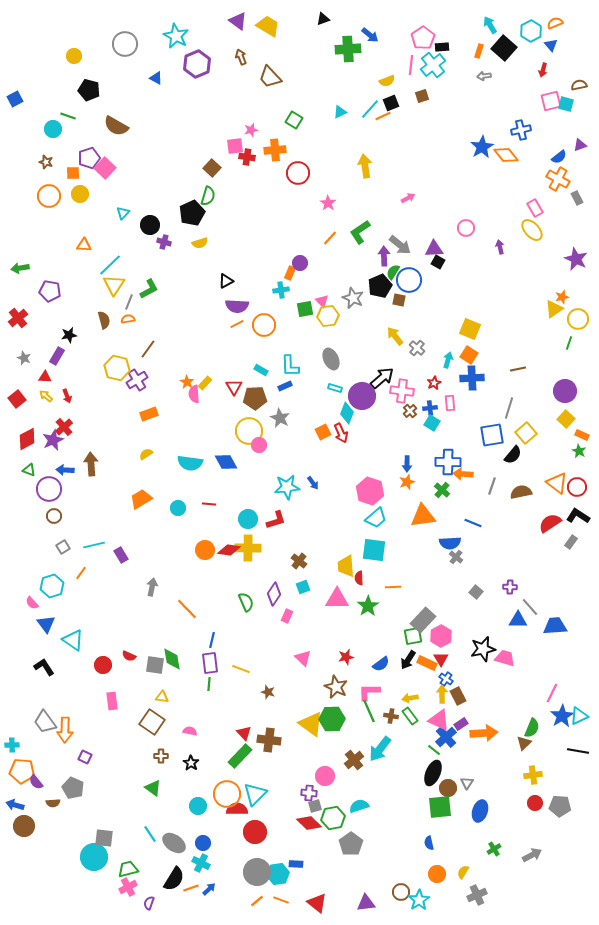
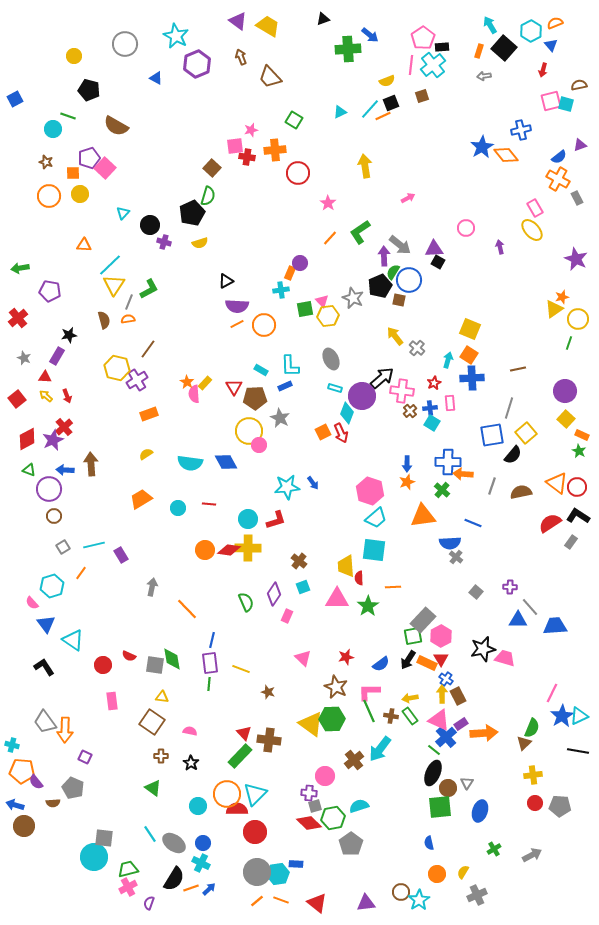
cyan cross at (12, 745): rotated 16 degrees clockwise
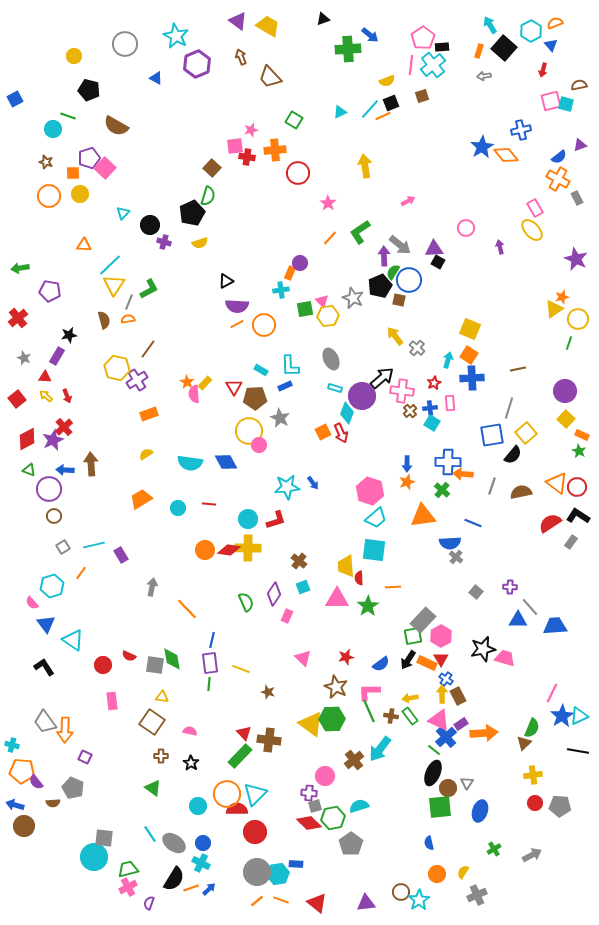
pink arrow at (408, 198): moved 3 px down
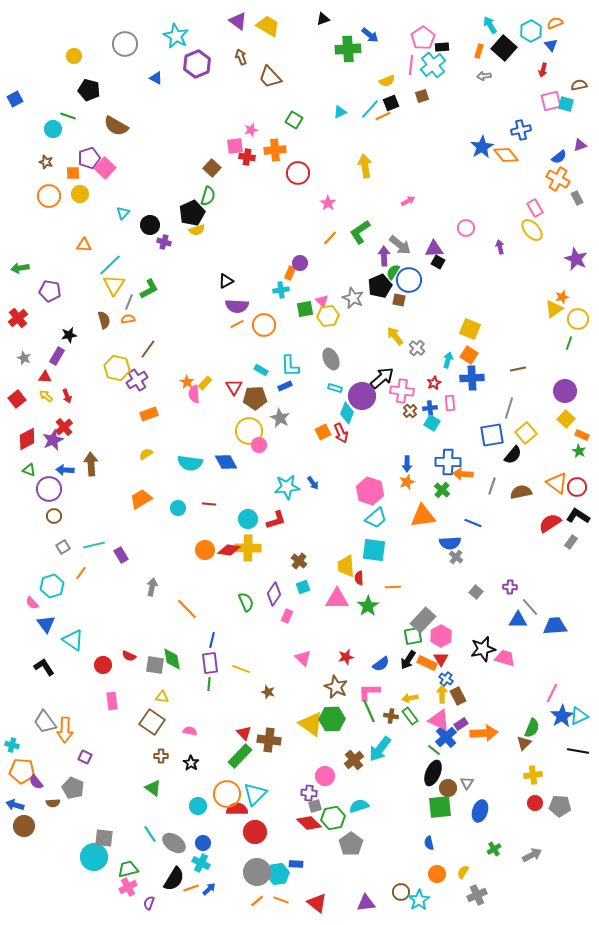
yellow semicircle at (200, 243): moved 3 px left, 13 px up
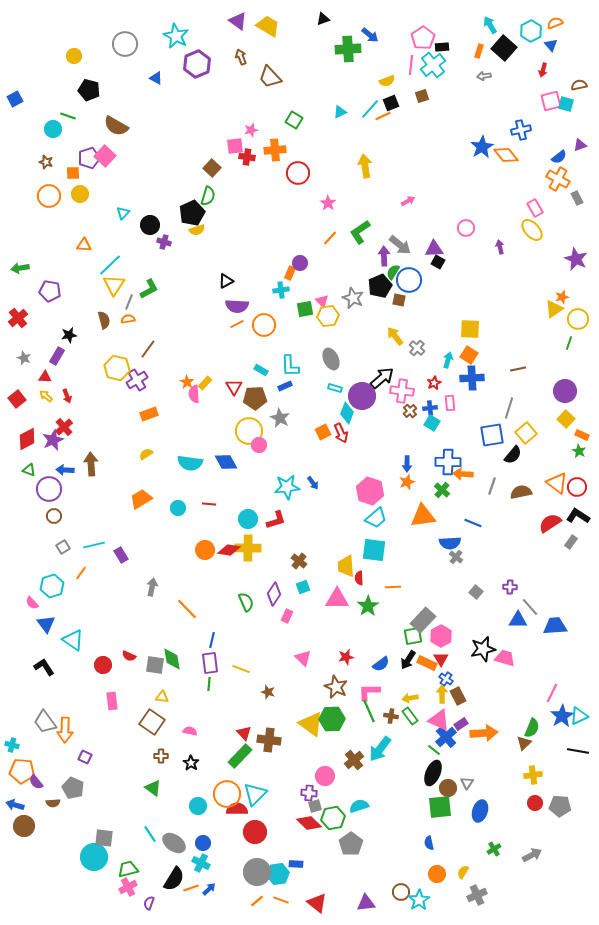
pink square at (105, 168): moved 12 px up
yellow square at (470, 329): rotated 20 degrees counterclockwise
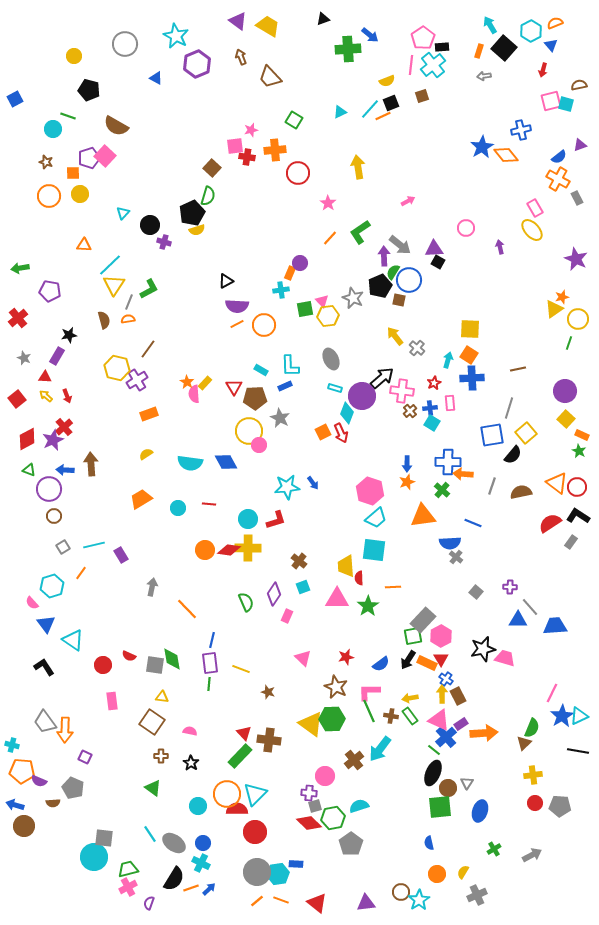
yellow arrow at (365, 166): moved 7 px left, 1 px down
purple semicircle at (36, 782): moved 3 px right, 1 px up; rotated 28 degrees counterclockwise
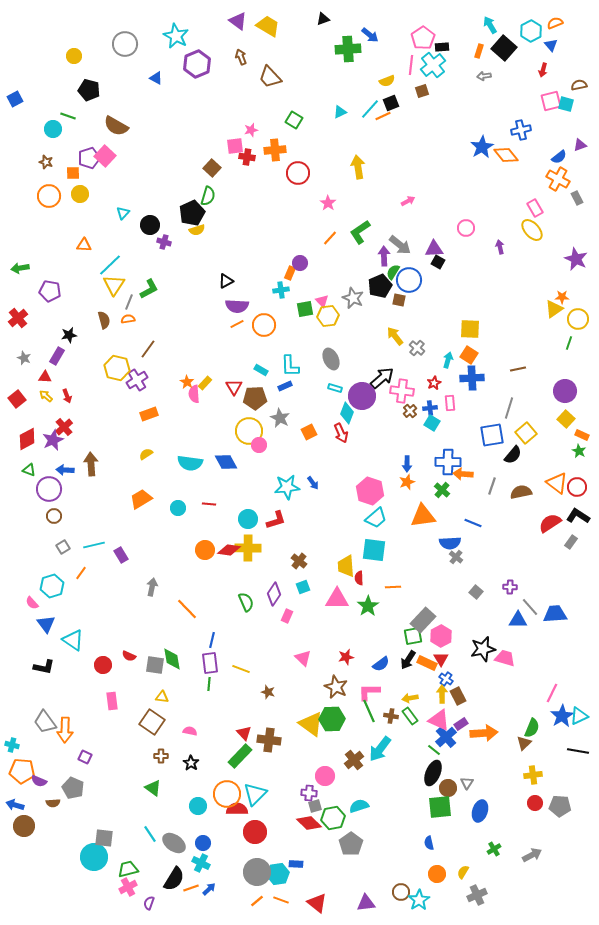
brown square at (422, 96): moved 5 px up
orange star at (562, 297): rotated 16 degrees clockwise
orange square at (323, 432): moved 14 px left
blue trapezoid at (555, 626): moved 12 px up
black L-shape at (44, 667): rotated 135 degrees clockwise
